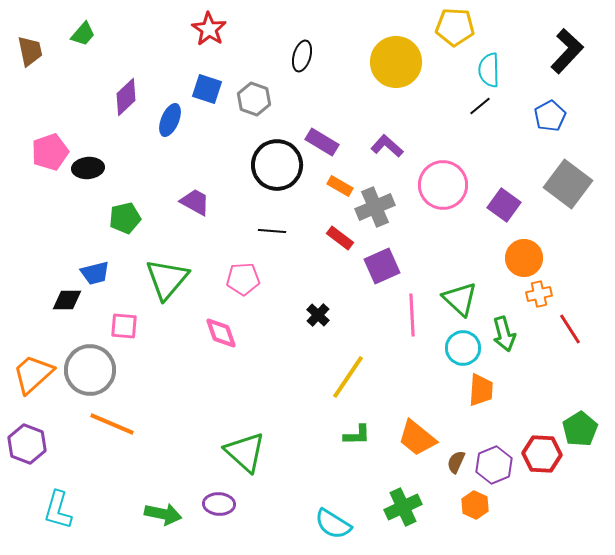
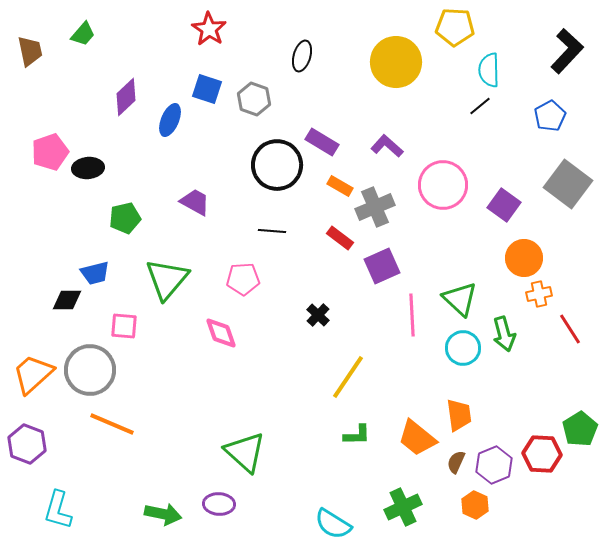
orange trapezoid at (481, 390): moved 22 px left, 25 px down; rotated 12 degrees counterclockwise
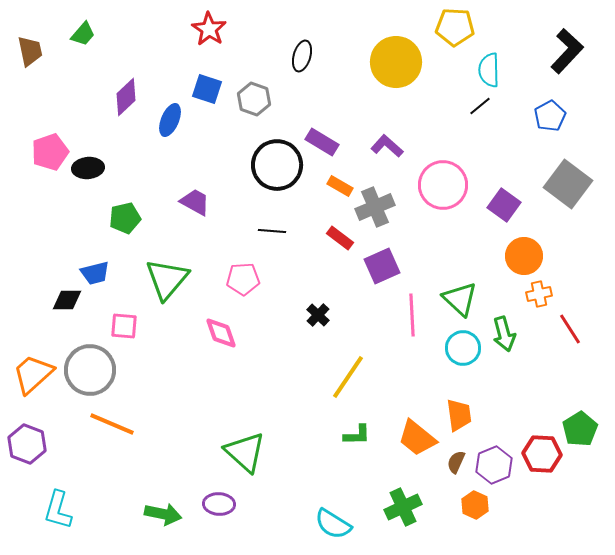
orange circle at (524, 258): moved 2 px up
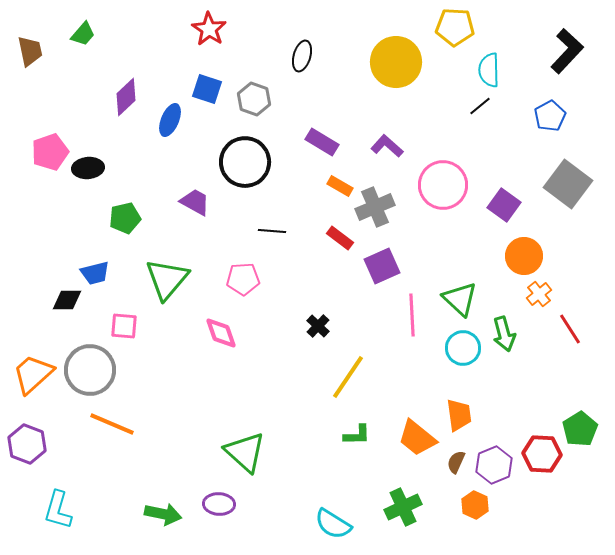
black circle at (277, 165): moved 32 px left, 3 px up
orange cross at (539, 294): rotated 25 degrees counterclockwise
black cross at (318, 315): moved 11 px down
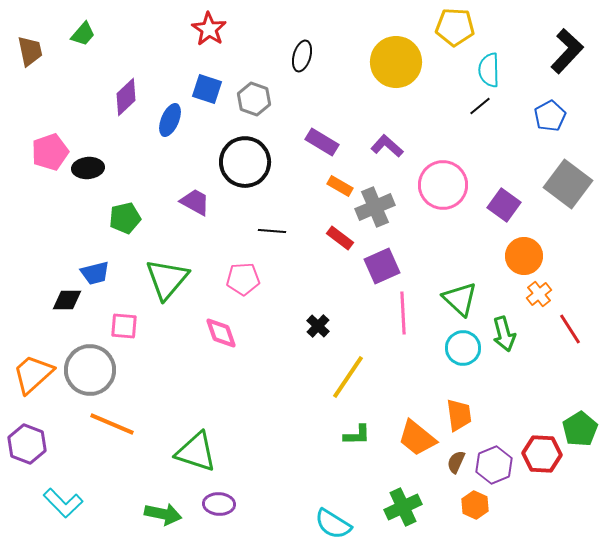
pink line at (412, 315): moved 9 px left, 2 px up
green triangle at (245, 452): moved 49 px left; rotated 24 degrees counterclockwise
cyan L-shape at (58, 510): moved 5 px right, 7 px up; rotated 60 degrees counterclockwise
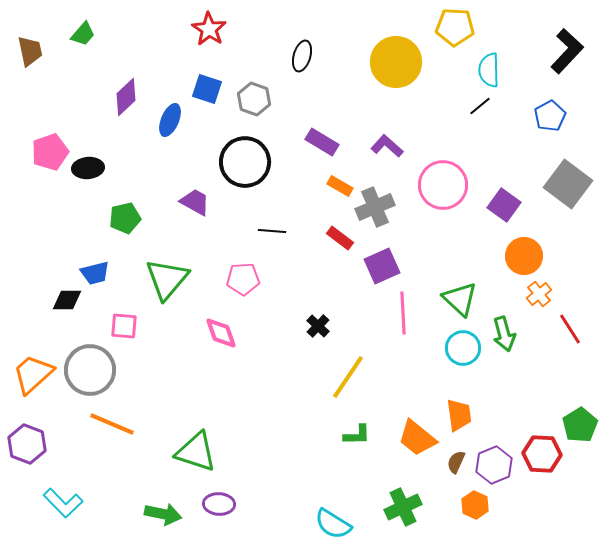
green pentagon at (580, 429): moved 4 px up
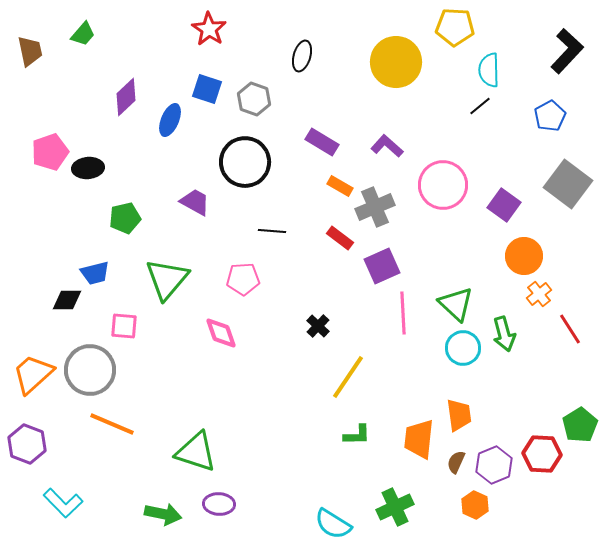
green triangle at (460, 299): moved 4 px left, 5 px down
orange trapezoid at (417, 438): moved 2 px right, 1 px down; rotated 57 degrees clockwise
green cross at (403, 507): moved 8 px left
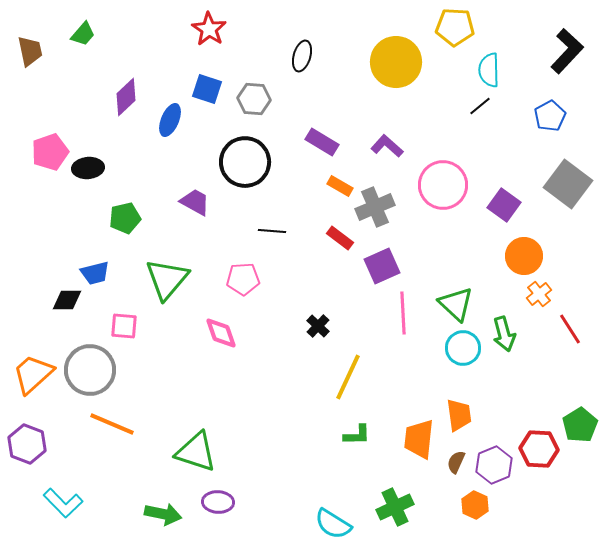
gray hexagon at (254, 99): rotated 16 degrees counterclockwise
yellow line at (348, 377): rotated 9 degrees counterclockwise
red hexagon at (542, 454): moved 3 px left, 5 px up
purple ellipse at (219, 504): moved 1 px left, 2 px up
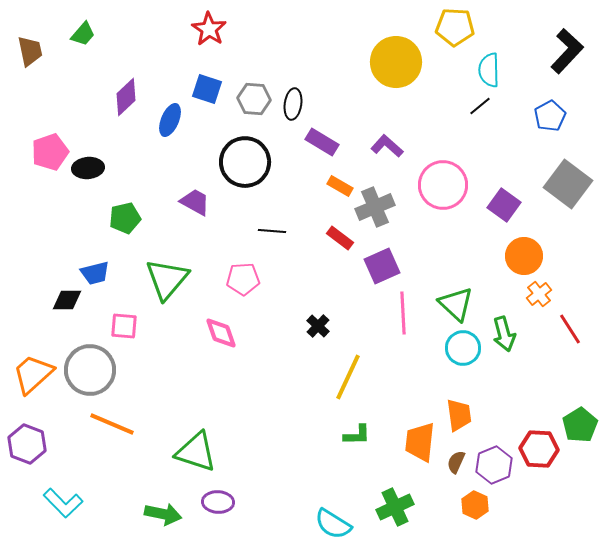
black ellipse at (302, 56): moved 9 px left, 48 px down; rotated 8 degrees counterclockwise
orange trapezoid at (419, 439): moved 1 px right, 3 px down
